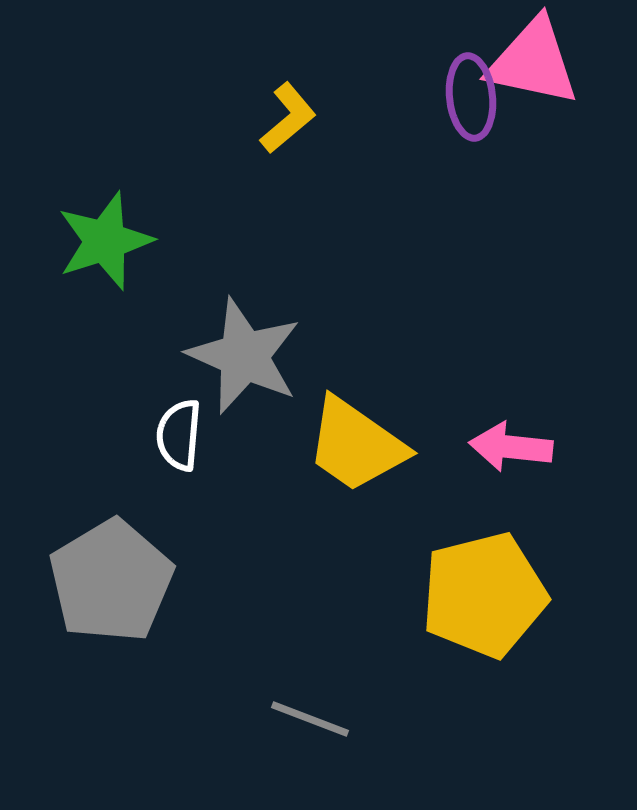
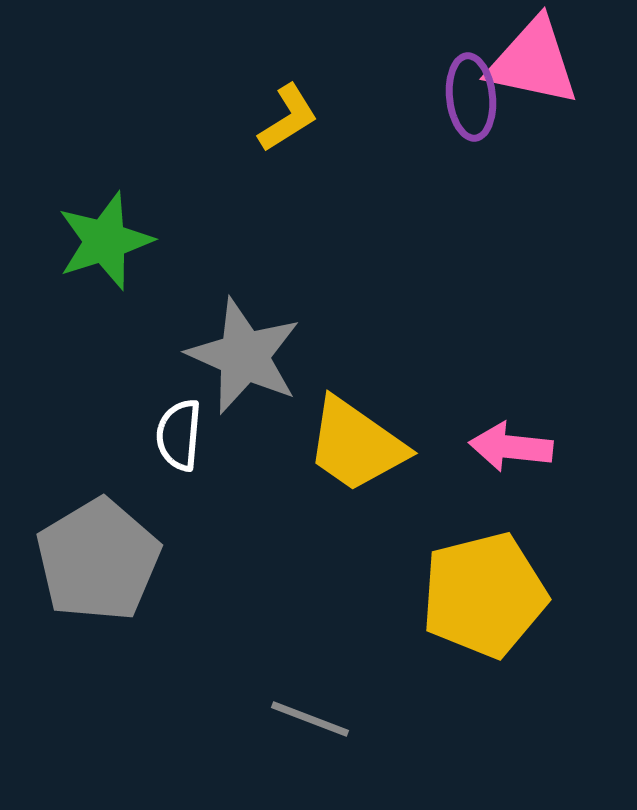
yellow L-shape: rotated 8 degrees clockwise
gray pentagon: moved 13 px left, 21 px up
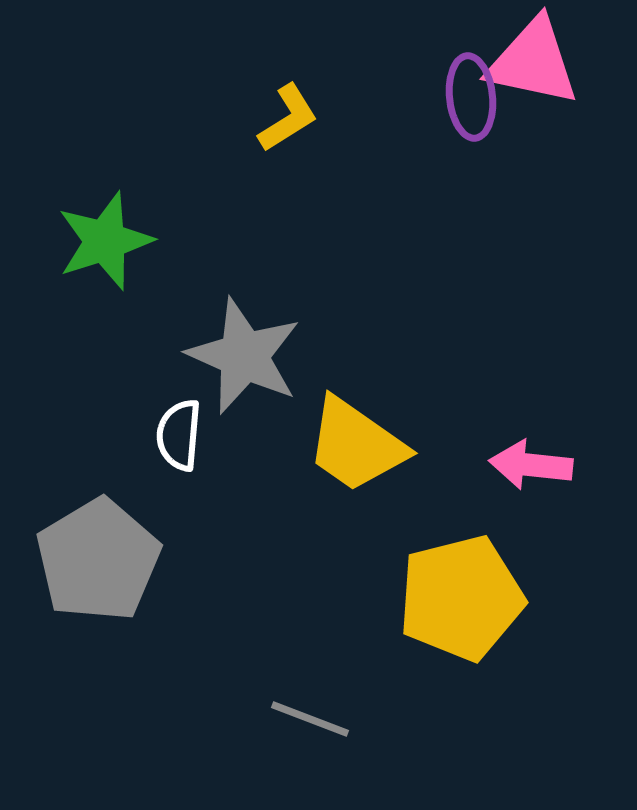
pink arrow: moved 20 px right, 18 px down
yellow pentagon: moved 23 px left, 3 px down
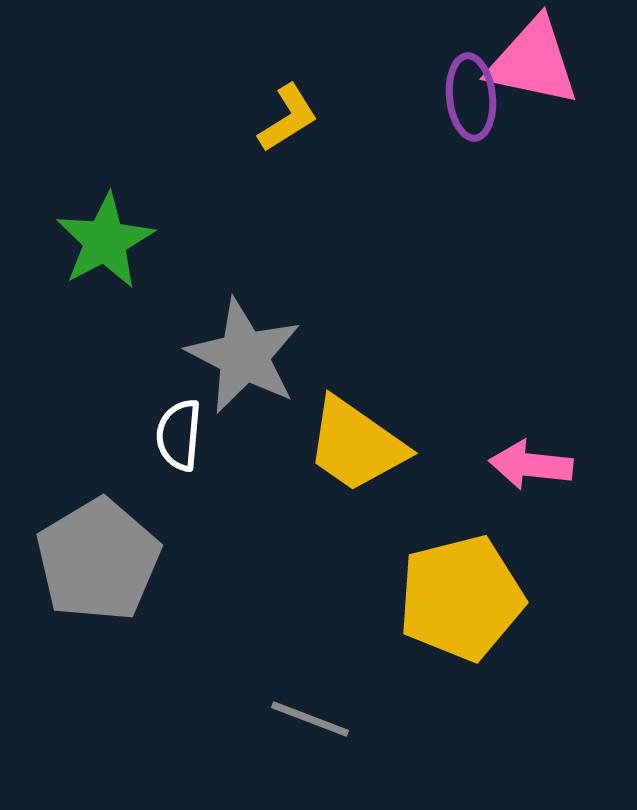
green star: rotated 10 degrees counterclockwise
gray star: rotated 3 degrees clockwise
